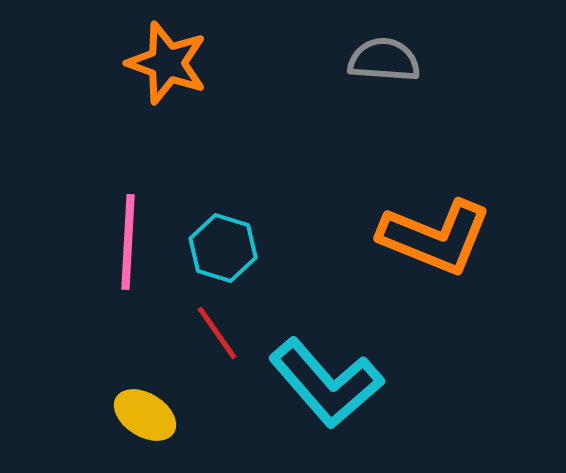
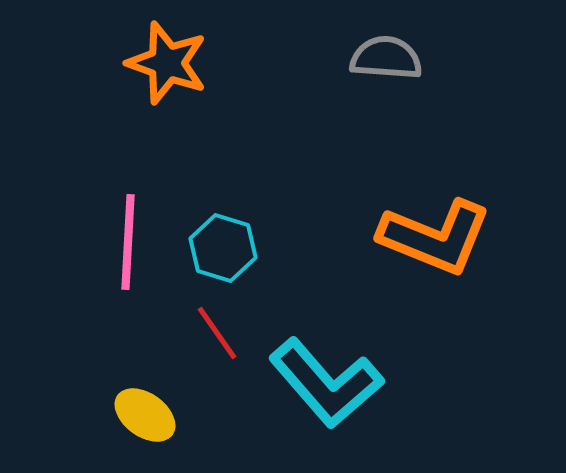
gray semicircle: moved 2 px right, 2 px up
yellow ellipse: rotated 4 degrees clockwise
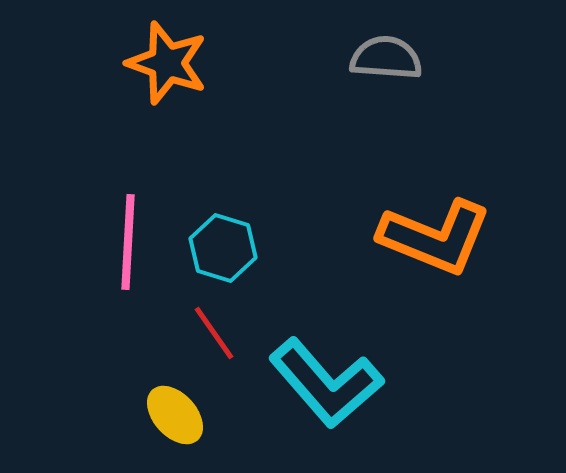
red line: moved 3 px left
yellow ellipse: moved 30 px right; rotated 12 degrees clockwise
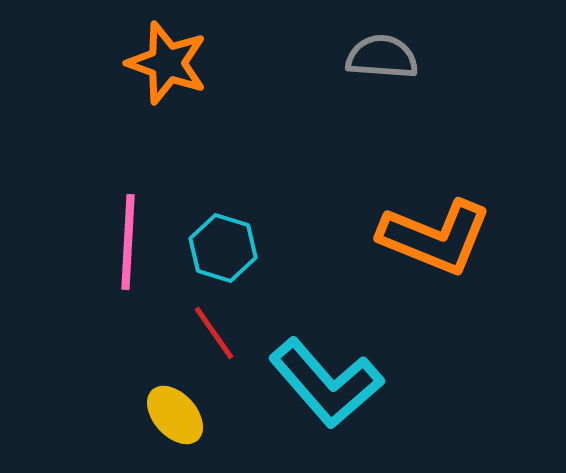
gray semicircle: moved 4 px left, 1 px up
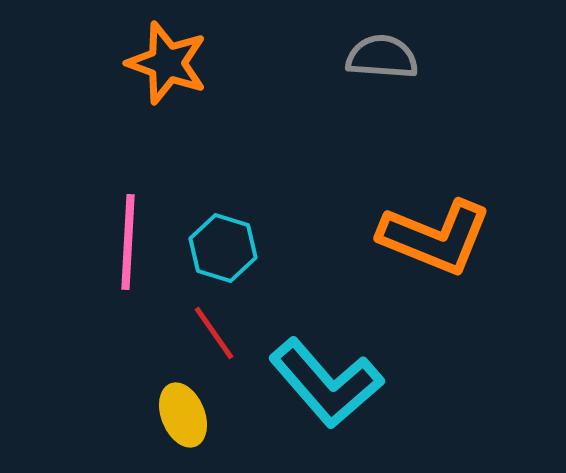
yellow ellipse: moved 8 px right; rotated 20 degrees clockwise
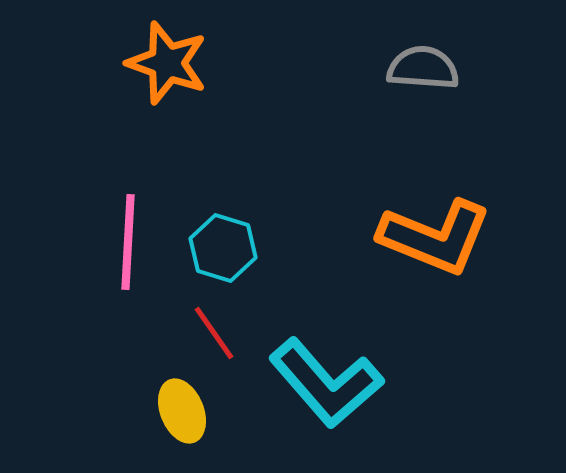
gray semicircle: moved 41 px right, 11 px down
yellow ellipse: moved 1 px left, 4 px up
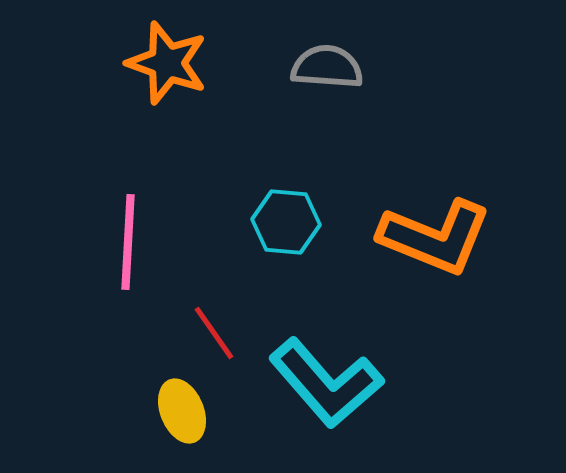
gray semicircle: moved 96 px left, 1 px up
cyan hexagon: moved 63 px right, 26 px up; rotated 12 degrees counterclockwise
